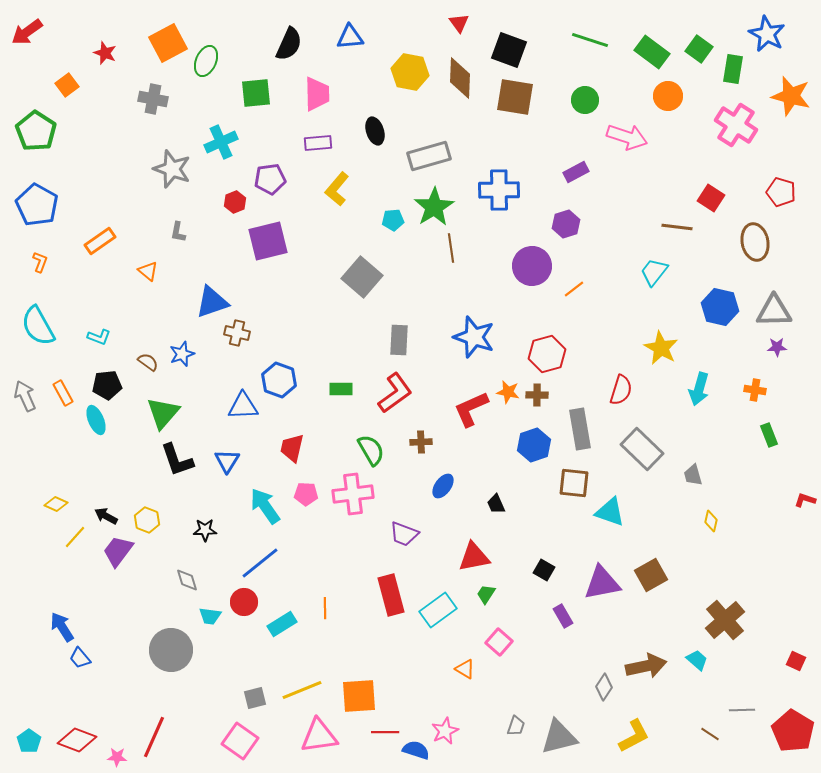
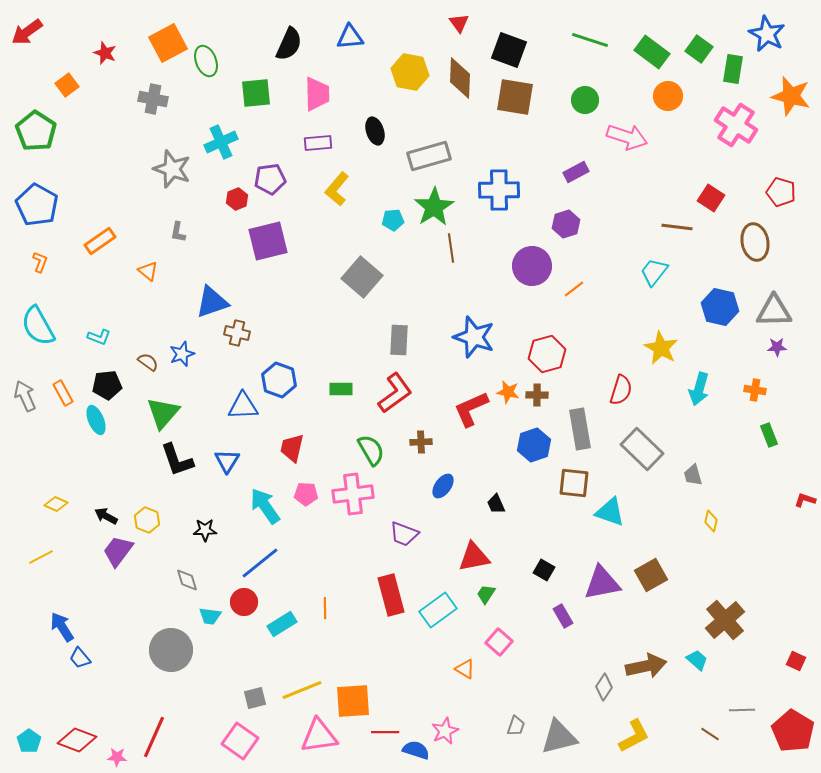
green ellipse at (206, 61): rotated 44 degrees counterclockwise
red hexagon at (235, 202): moved 2 px right, 3 px up
yellow line at (75, 537): moved 34 px left, 20 px down; rotated 20 degrees clockwise
orange square at (359, 696): moved 6 px left, 5 px down
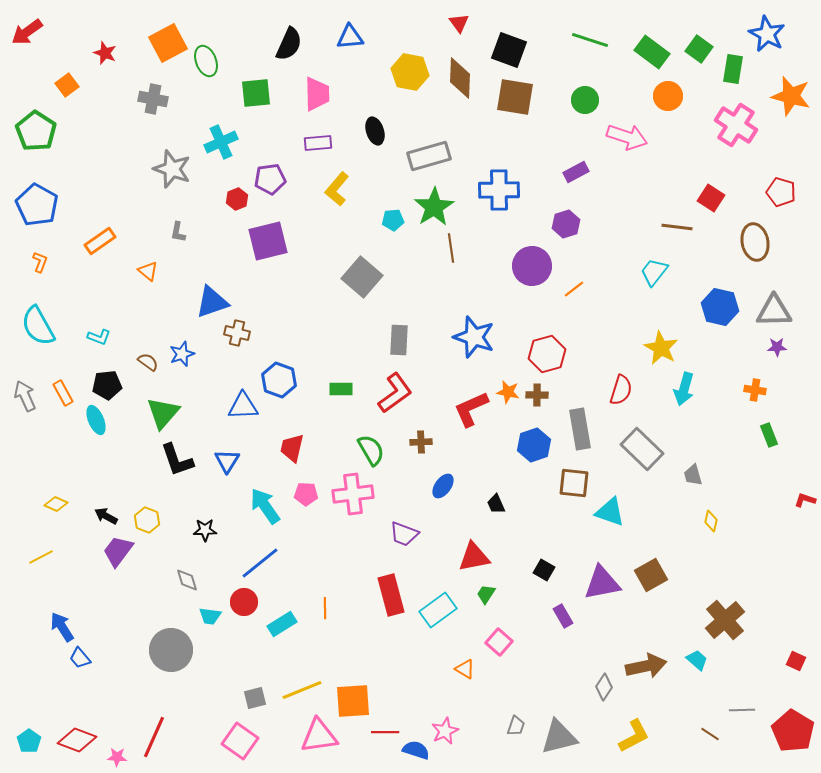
cyan arrow at (699, 389): moved 15 px left
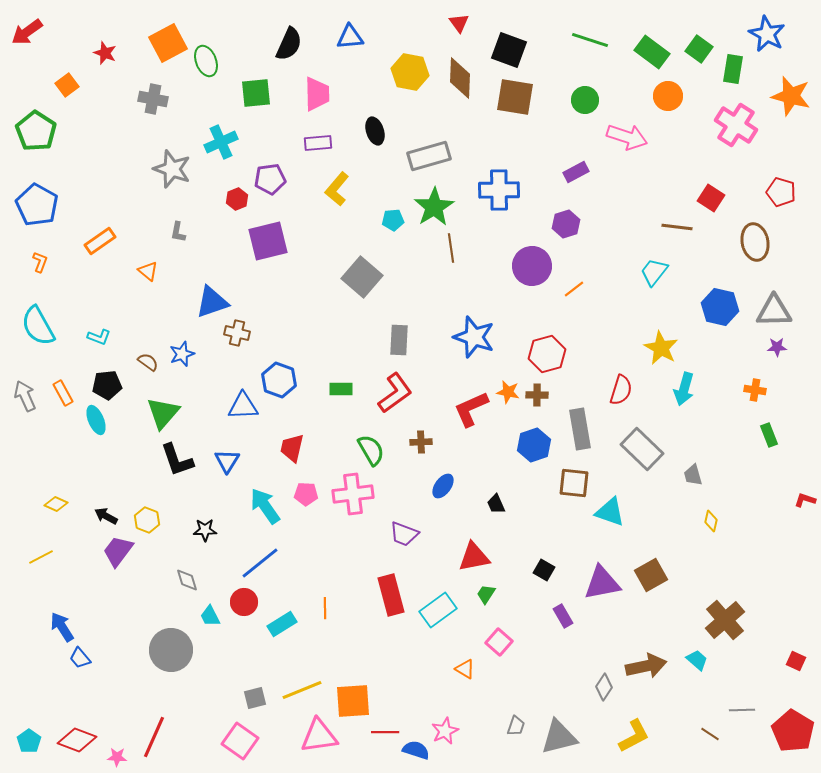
cyan trapezoid at (210, 616): rotated 55 degrees clockwise
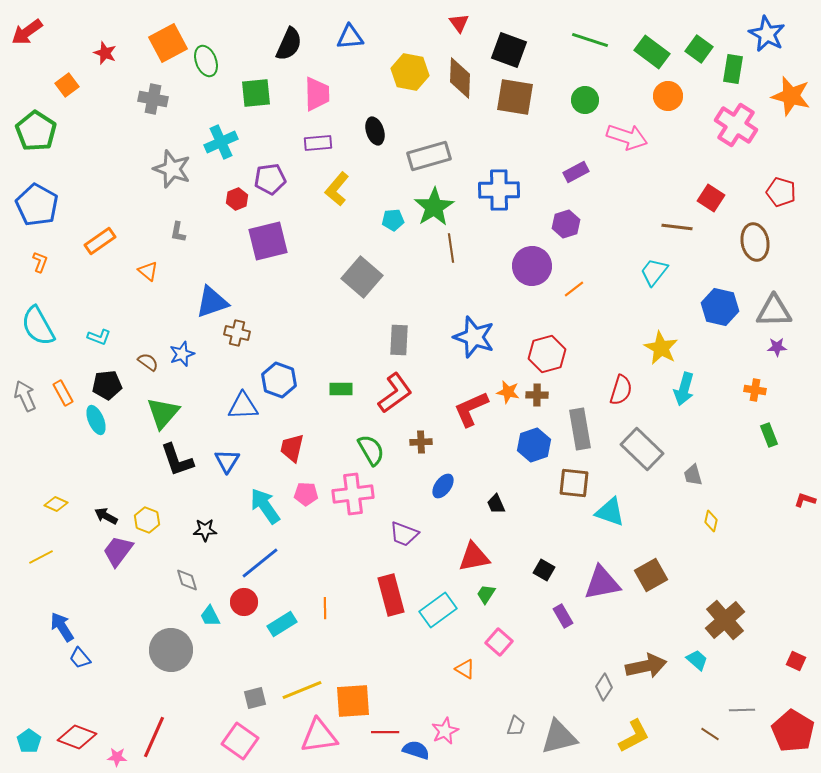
red diamond at (77, 740): moved 3 px up
